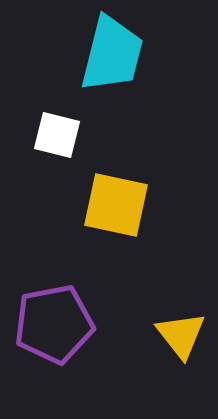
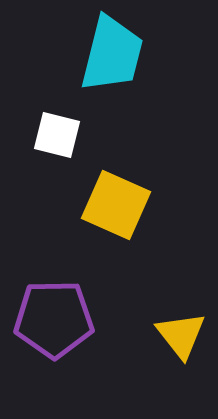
yellow square: rotated 12 degrees clockwise
purple pentagon: moved 5 px up; rotated 10 degrees clockwise
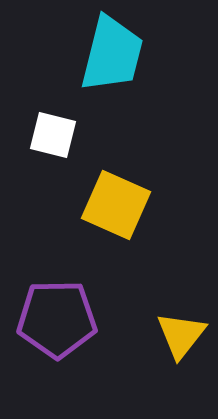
white square: moved 4 px left
purple pentagon: moved 3 px right
yellow triangle: rotated 16 degrees clockwise
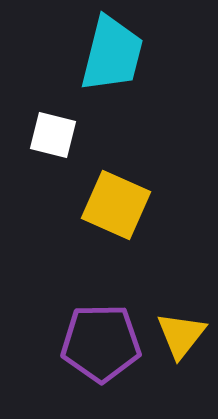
purple pentagon: moved 44 px right, 24 px down
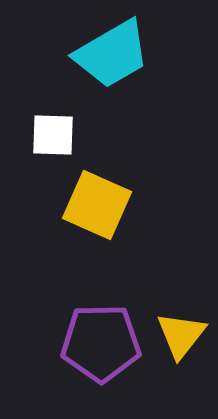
cyan trapezoid: rotated 46 degrees clockwise
white square: rotated 12 degrees counterclockwise
yellow square: moved 19 px left
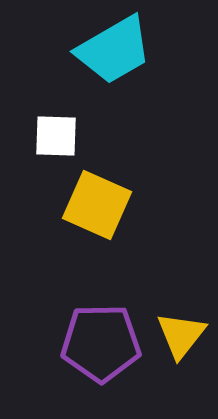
cyan trapezoid: moved 2 px right, 4 px up
white square: moved 3 px right, 1 px down
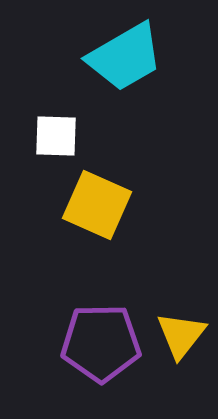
cyan trapezoid: moved 11 px right, 7 px down
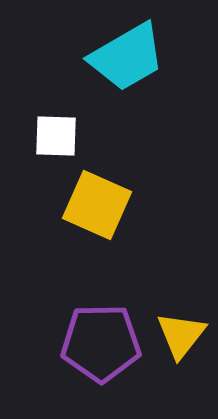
cyan trapezoid: moved 2 px right
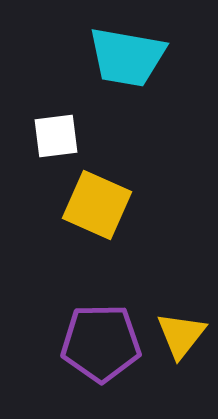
cyan trapezoid: rotated 40 degrees clockwise
white square: rotated 9 degrees counterclockwise
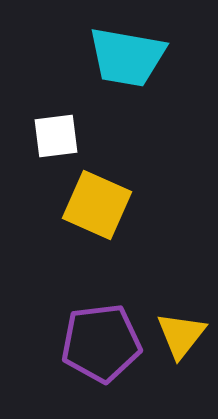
purple pentagon: rotated 6 degrees counterclockwise
